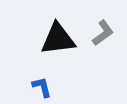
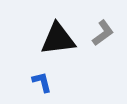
blue L-shape: moved 5 px up
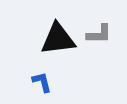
gray L-shape: moved 4 px left, 1 px down; rotated 36 degrees clockwise
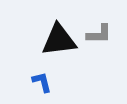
black triangle: moved 1 px right, 1 px down
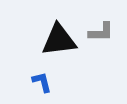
gray L-shape: moved 2 px right, 2 px up
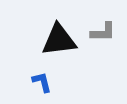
gray L-shape: moved 2 px right
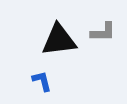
blue L-shape: moved 1 px up
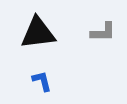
black triangle: moved 21 px left, 7 px up
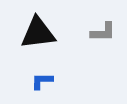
blue L-shape: rotated 75 degrees counterclockwise
